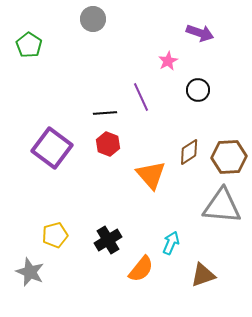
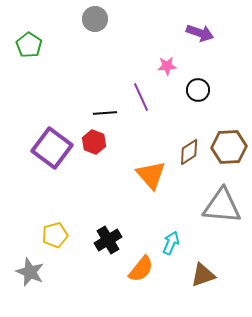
gray circle: moved 2 px right
pink star: moved 1 px left, 5 px down; rotated 24 degrees clockwise
red hexagon: moved 14 px left, 2 px up
brown hexagon: moved 10 px up
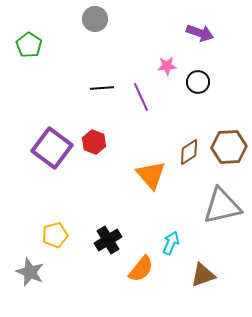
black circle: moved 8 px up
black line: moved 3 px left, 25 px up
gray triangle: rotated 18 degrees counterclockwise
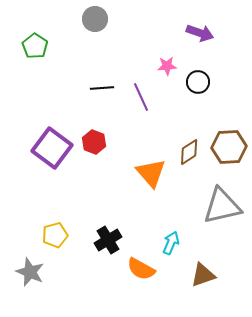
green pentagon: moved 6 px right, 1 px down
orange triangle: moved 2 px up
orange semicircle: rotated 80 degrees clockwise
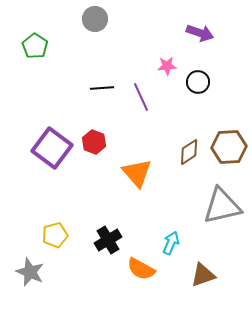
orange triangle: moved 14 px left
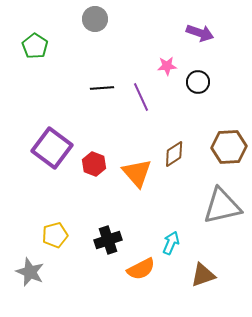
red hexagon: moved 22 px down
brown diamond: moved 15 px left, 2 px down
black cross: rotated 12 degrees clockwise
orange semicircle: rotated 56 degrees counterclockwise
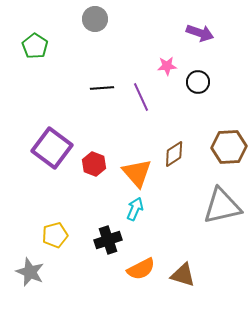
cyan arrow: moved 36 px left, 34 px up
brown triangle: moved 20 px left; rotated 36 degrees clockwise
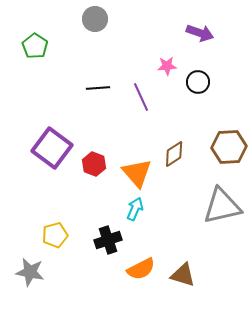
black line: moved 4 px left
gray star: rotated 12 degrees counterclockwise
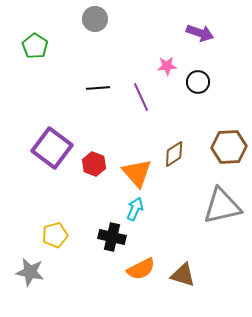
black cross: moved 4 px right, 3 px up; rotated 32 degrees clockwise
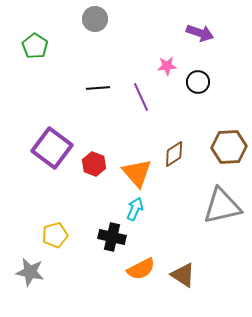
brown triangle: rotated 16 degrees clockwise
